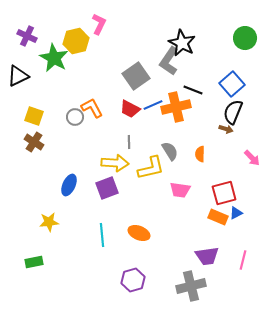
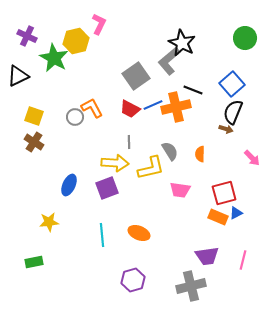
gray L-shape: rotated 16 degrees clockwise
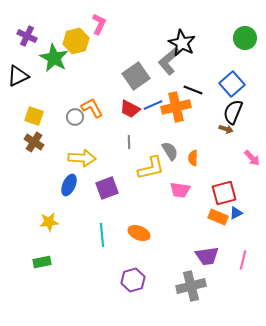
orange semicircle: moved 7 px left, 4 px down
yellow arrow: moved 33 px left, 5 px up
green rectangle: moved 8 px right
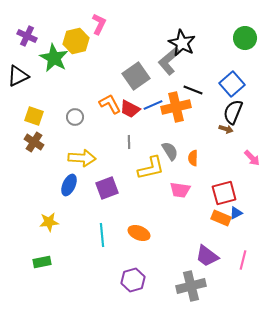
orange L-shape: moved 18 px right, 4 px up
orange rectangle: moved 3 px right, 1 px down
purple trapezoid: rotated 45 degrees clockwise
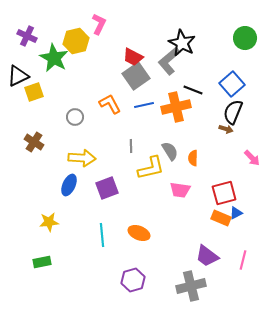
blue line: moved 9 px left; rotated 12 degrees clockwise
red trapezoid: moved 3 px right, 52 px up
yellow square: moved 24 px up; rotated 36 degrees counterclockwise
gray line: moved 2 px right, 4 px down
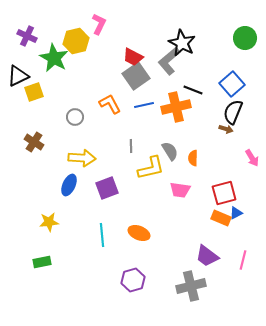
pink arrow: rotated 12 degrees clockwise
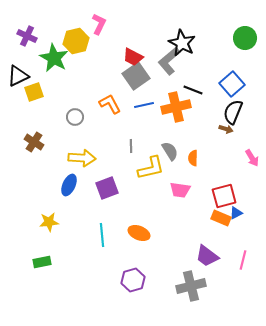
red square: moved 3 px down
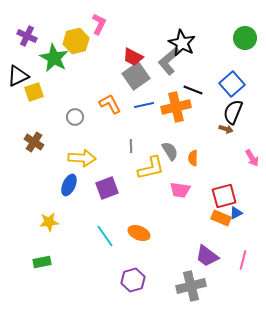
cyan line: moved 3 px right, 1 px down; rotated 30 degrees counterclockwise
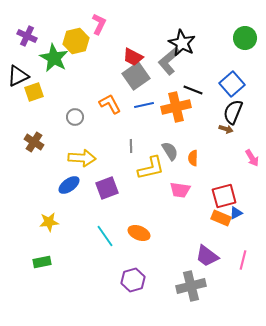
blue ellipse: rotated 30 degrees clockwise
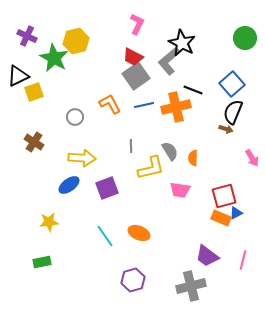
pink L-shape: moved 38 px right
